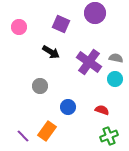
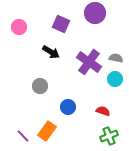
red semicircle: moved 1 px right, 1 px down
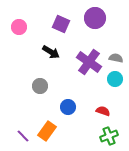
purple circle: moved 5 px down
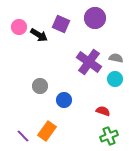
black arrow: moved 12 px left, 17 px up
blue circle: moved 4 px left, 7 px up
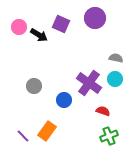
purple cross: moved 21 px down
gray circle: moved 6 px left
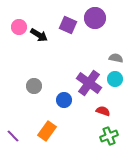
purple square: moved 7 px right, 1 px down
purple line: moved 10 px left
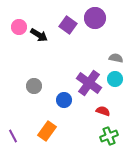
purple square: rotated 12 degrees clockwise
purple line: rotated 16 degrees clockwise
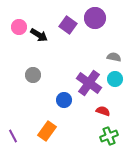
gray semicircle: moved 2 px left, 1 px up
gray circle: moved 1 px left, 11 px up
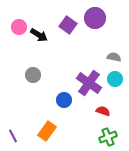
green cross: moved 1 px left, 1 px down
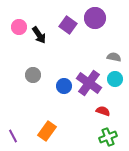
black arrow: rotated 24 degrees clockwise
blue circle: moved 14 px up
